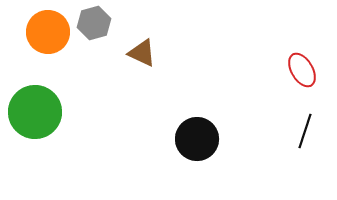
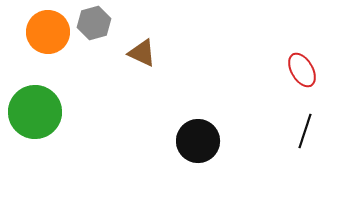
black circle: moved 1 px right, 2 px down
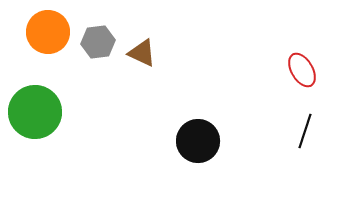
gray hexagon: moved 4 px right, 19 px down; rotated 8 degrees clockwise
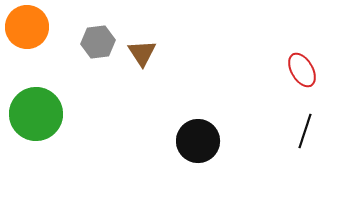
orange circle: moved 21 px left, 5 px up
brown triangle: rotated 32 degrees clockwise
green circle: moved 1 px right, 2 px down
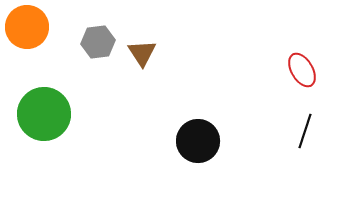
green circle: moved 8 px right
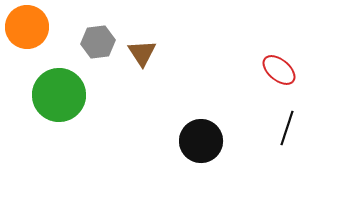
red ellipse: moved 23 px left; rotated 20 degrees counterclockwise
green circle: moved 15 px right, 19 px up
black line: moved 18 px left, 3 px up
black circle: moved 3 px right
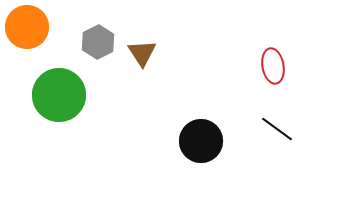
gray hexagon: rotated 20 degrees counterclockwise
red ellipse: moved 6 px left, 4 px up; rotated 40 degrees clockwise
black line: moved 10 px left, 1 px down; rotated 72 degrees counterclockwise
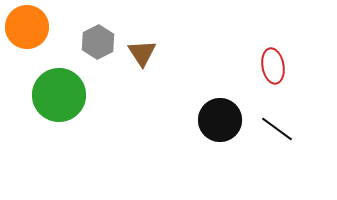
black circle: moved 19 px right, 21 px up
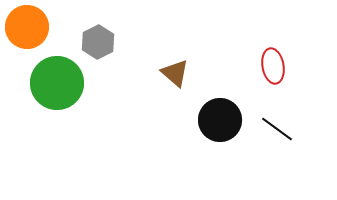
brown triangle: moved 33 px right, 20 px down; rotated 16 degrees counterclockwise
green circle: moved 2 px left, 12 px up
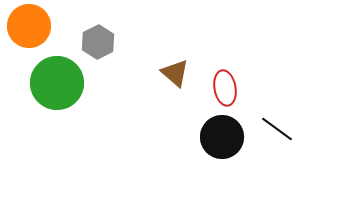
orange circle: moved 2 px right, 1 px up
red ellipse: moved 48 px left, 22 px down
black circle: moved 2 px right, 17 px down
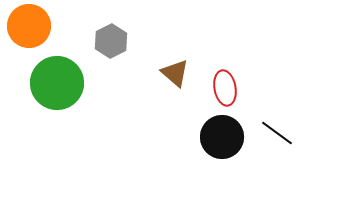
gray hexagon: moved 13 px right, 1 px up
black line: moved 4 px down
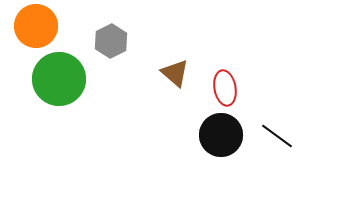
orange circle: moved 7 px right
green circle: moved 2 px right, 4 px up
black line: moved 3 px down
black circle: moved 1 px left, 2 px up
